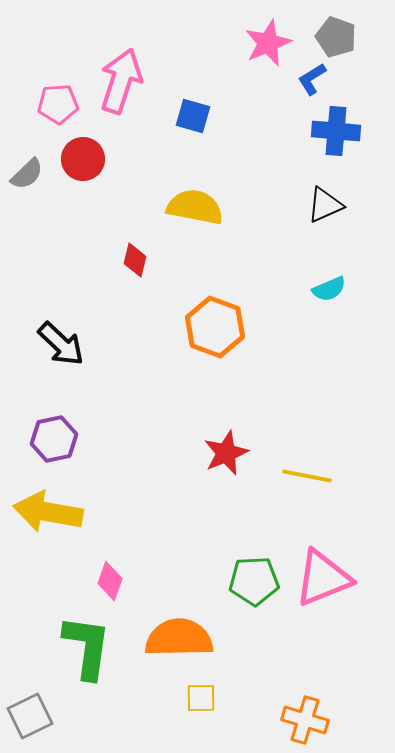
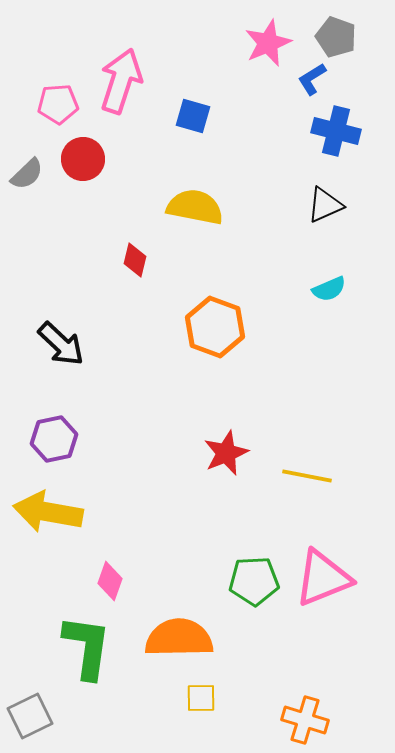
blue cross: rotated 9 degrees clockwise
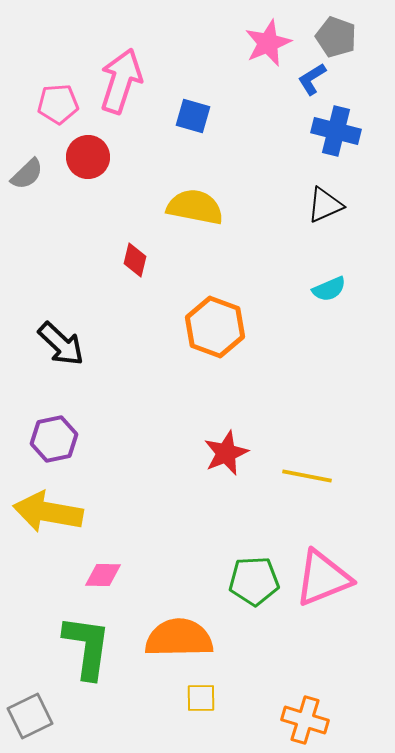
red circle: moved 5 px right, 2 px up
pink diamond: moved 7 px left, 6 px up; rotated 72 degrees clockwise
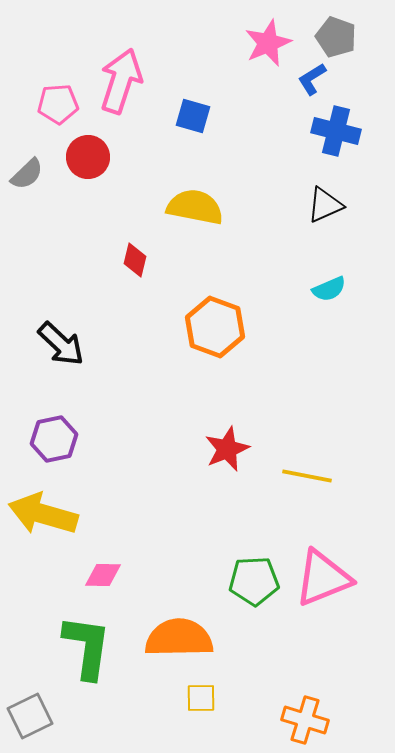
red star: moved 1 px right, 4 px up
yellow arrow: moved 5 px left, 2 px down; rotated 6 degrees clockwise
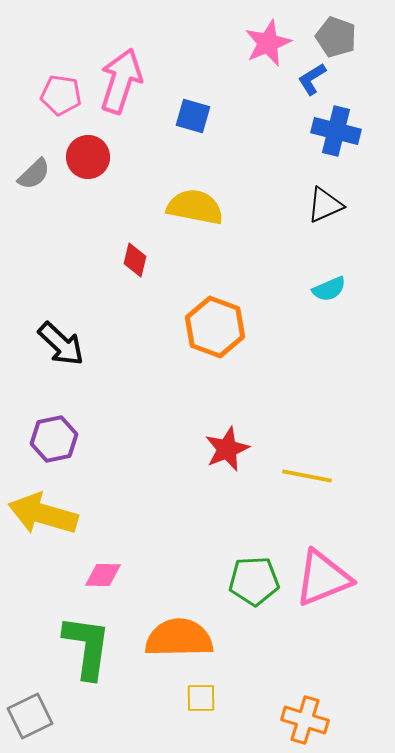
pink pentagon: moved 3 px right, 9 px up; rotated 12 degrees clockwise
gray semicircle: moved 7 px right
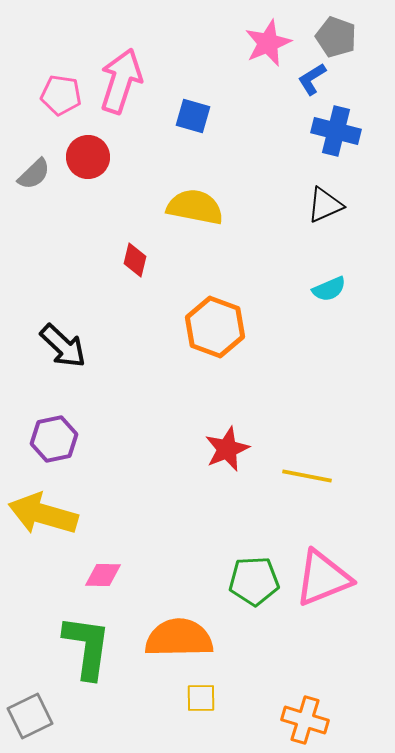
black arrow: moved 2 px right, 2 px down
